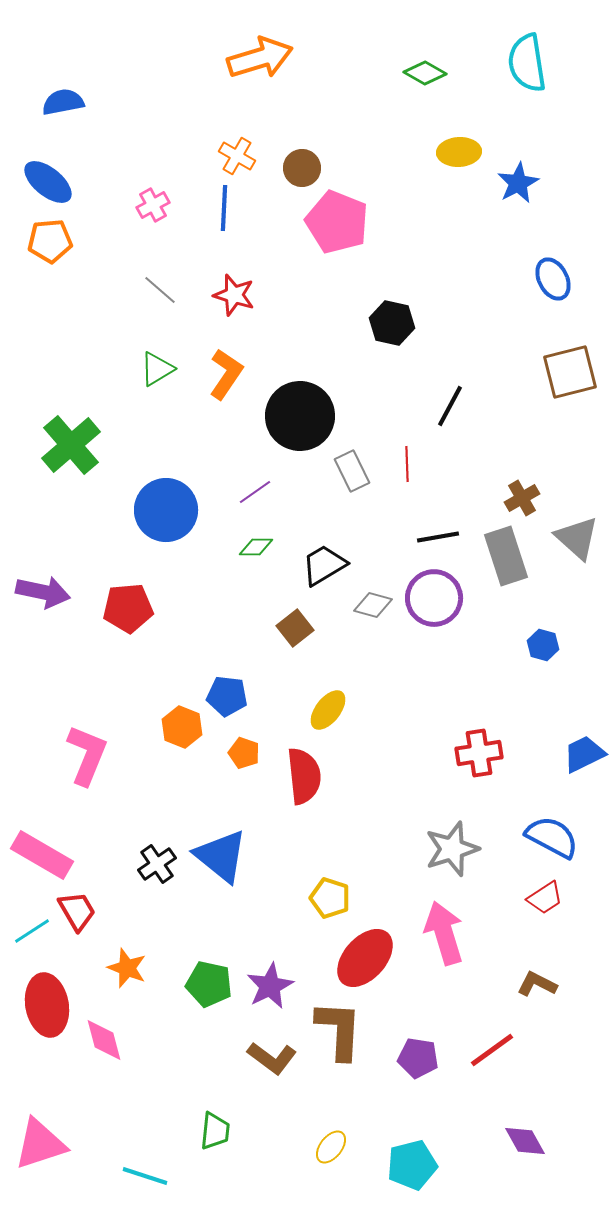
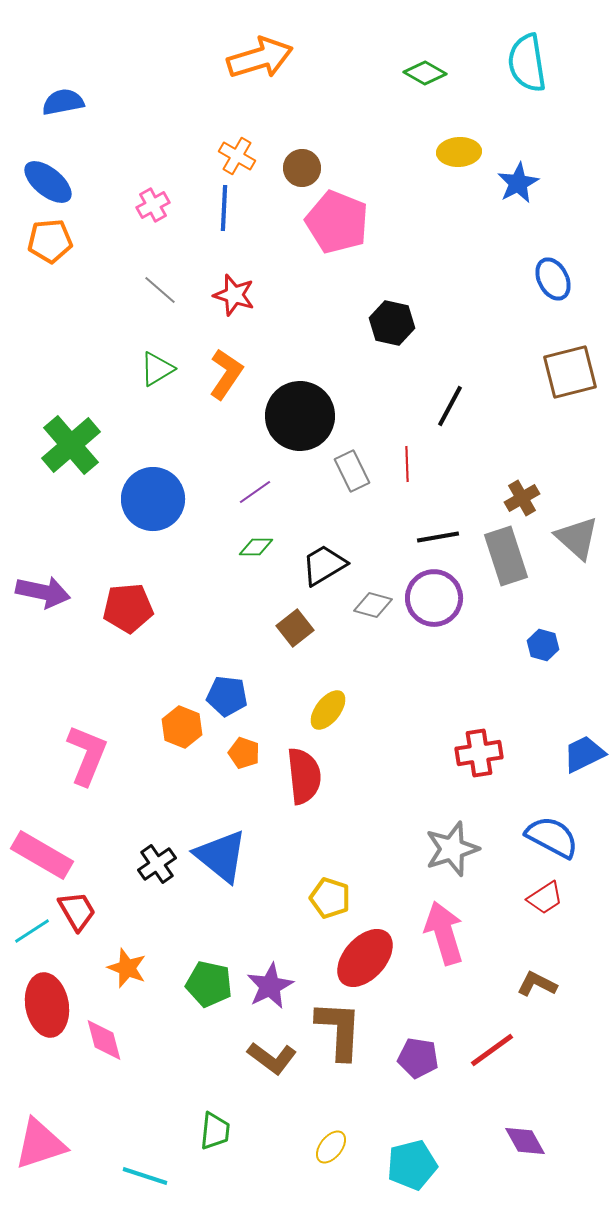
blue circle at (166, 510): moved 13 px left, 11 px up
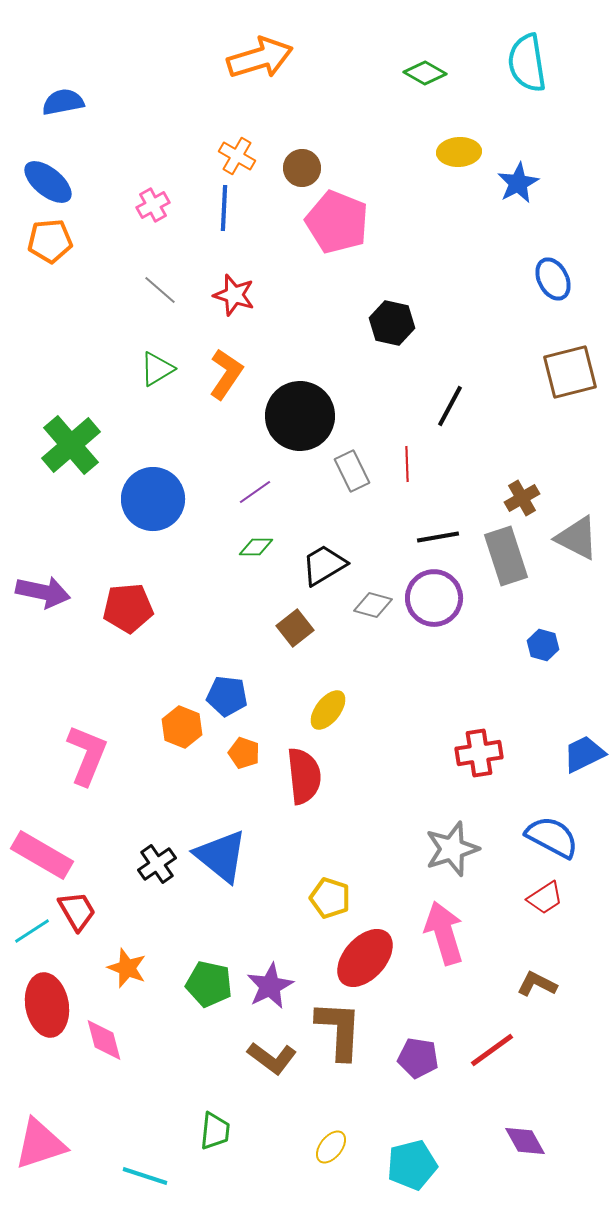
gray triangle at (577, 538): rotated 15 degrees counterclockwise
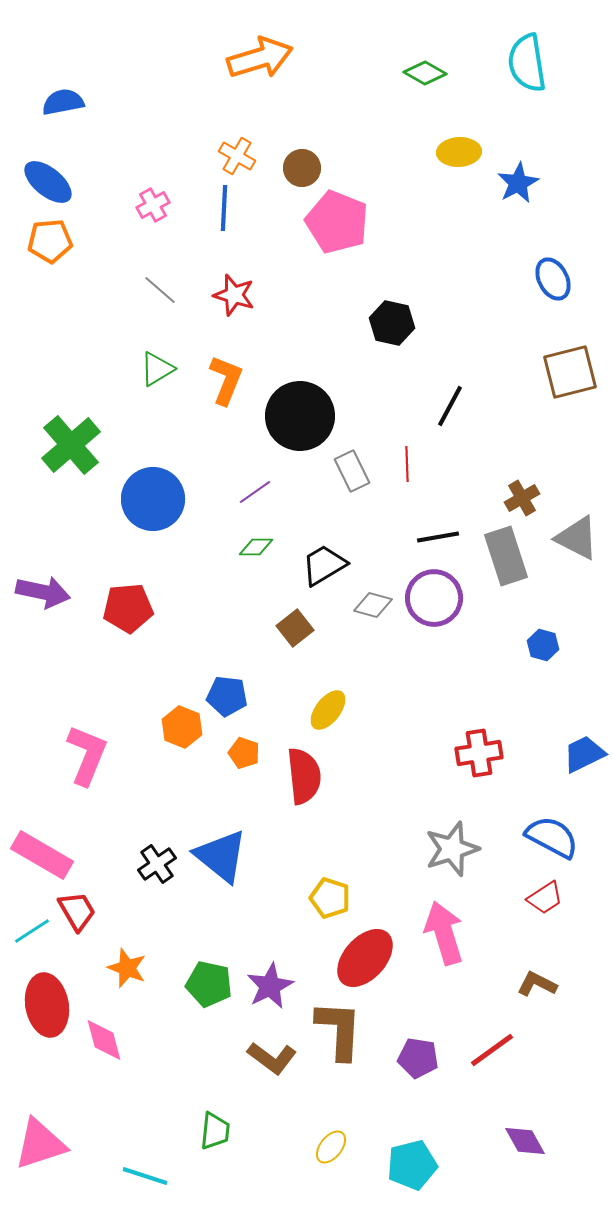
orange L-shape at (226, 374): moved 6 px down; rotated 12 degrees counterclockwise
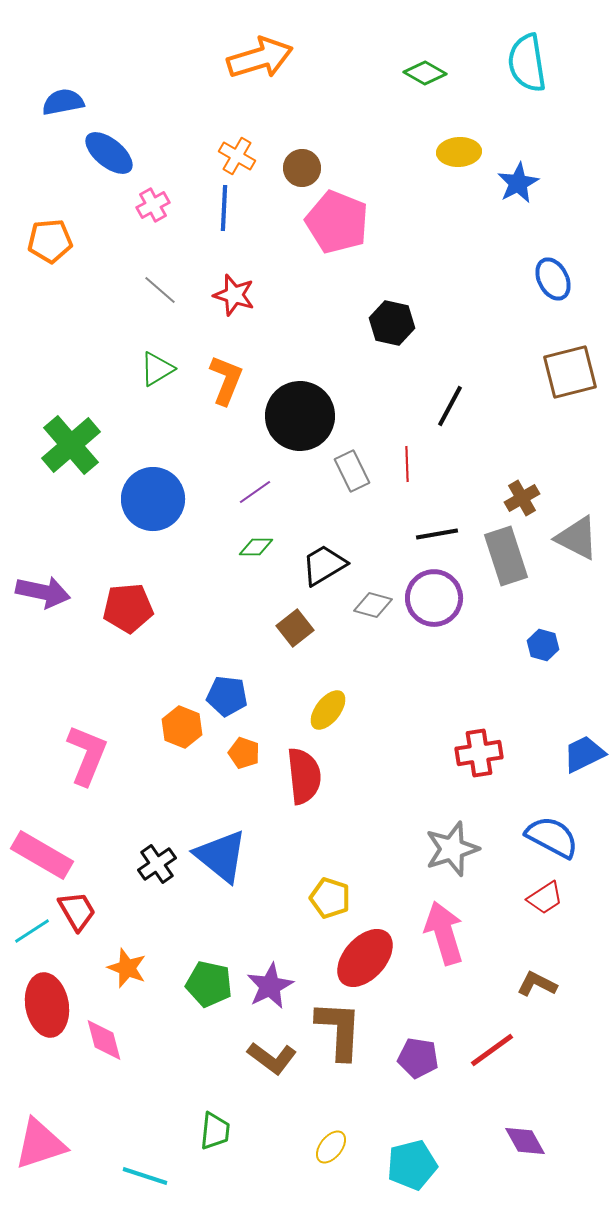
blue ellipse at (48, 182): moved 61 px right, 29 px up
black line at (438, 537): moved 1 px left, 3 px up
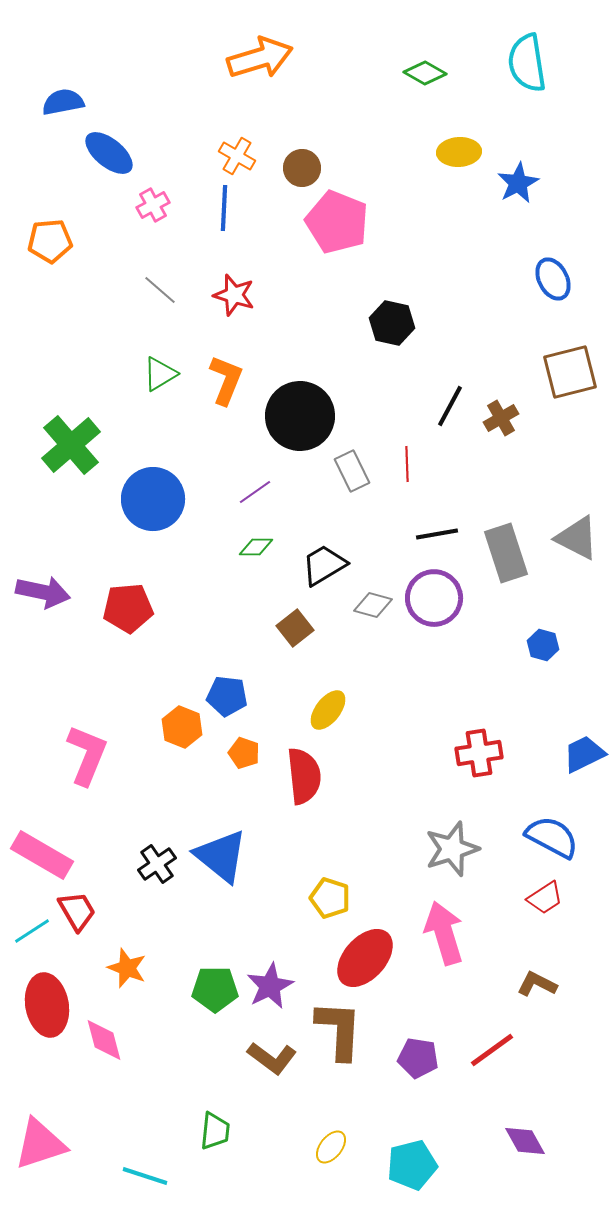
green triangle at (157, 369): moved 3 px right, 5 px down
brown cross at (522, 498): moved 21 px left, 80 px up
gray rectangle at (506, 556): moved 3 px up
green pentagon at (209, 984): moved 6 px right, 5 px down; rotated 12 degrees counterclockwise
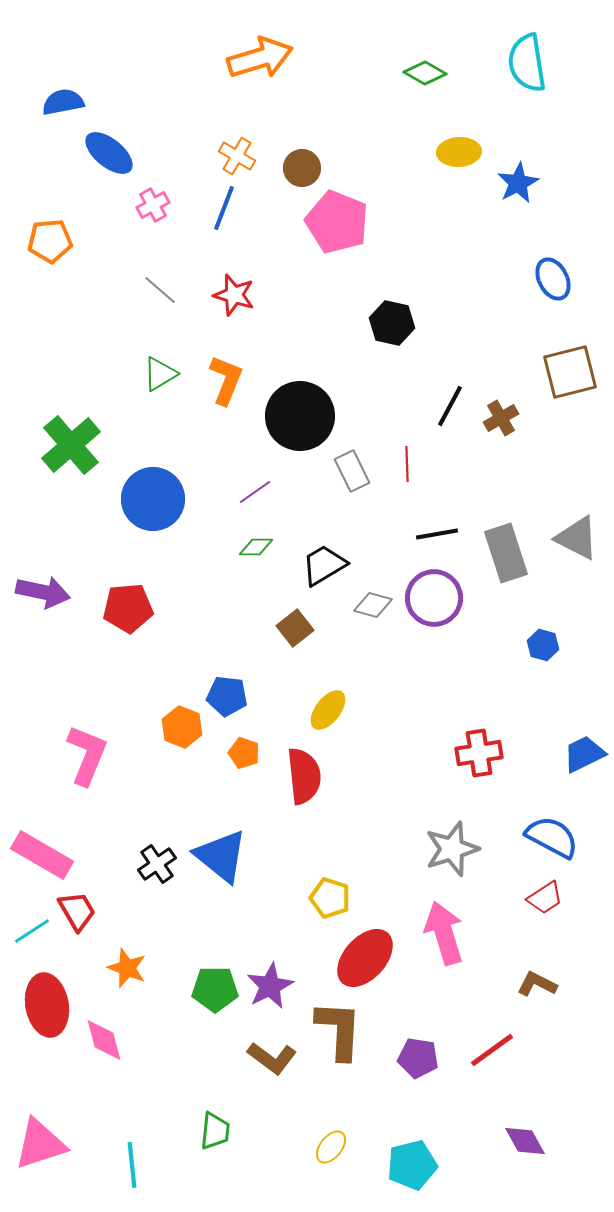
blue line at (224, 208): rotated 18 degrees clockwise
cyan line at (145, 1176): moved 13 px left, 11 px up; rotated 66 degrees clockwise
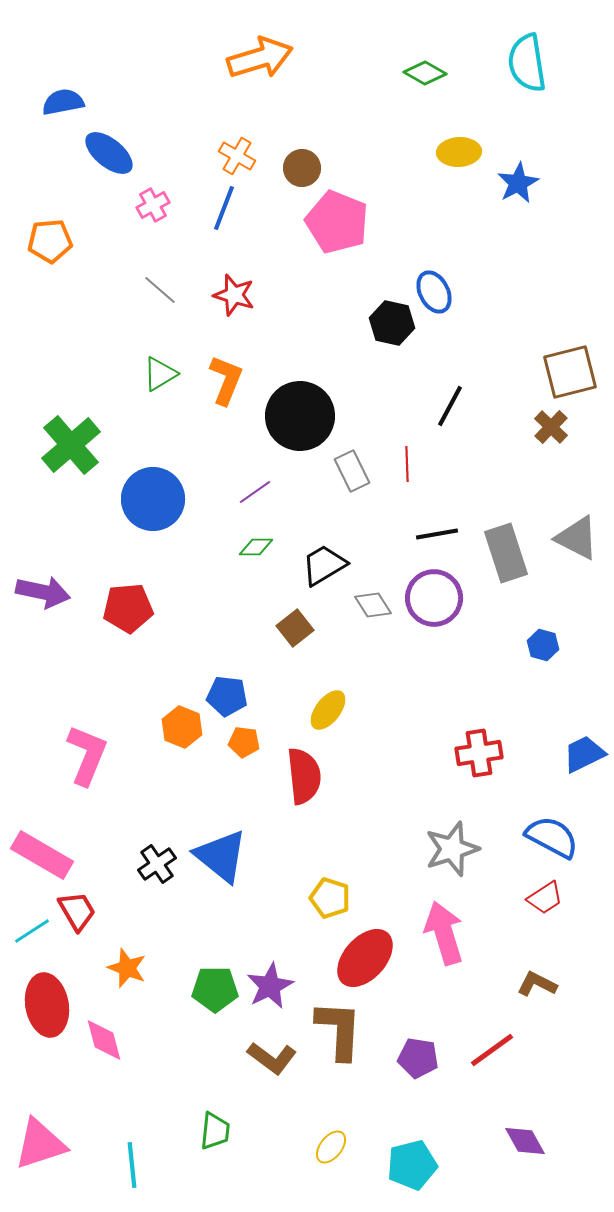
blue ellipse at (553, 279): moved 119 px left, 13 px down
brown cross at (501, 418): moved 50 px right, 9 px down; rotated 16 degrees counterclockwise
gray diamond at (373, 605): rotated 42 degrees clockwise
orange pentagon at (244, 753): moved 11 px up; rotated 12 degrees counterclockwise
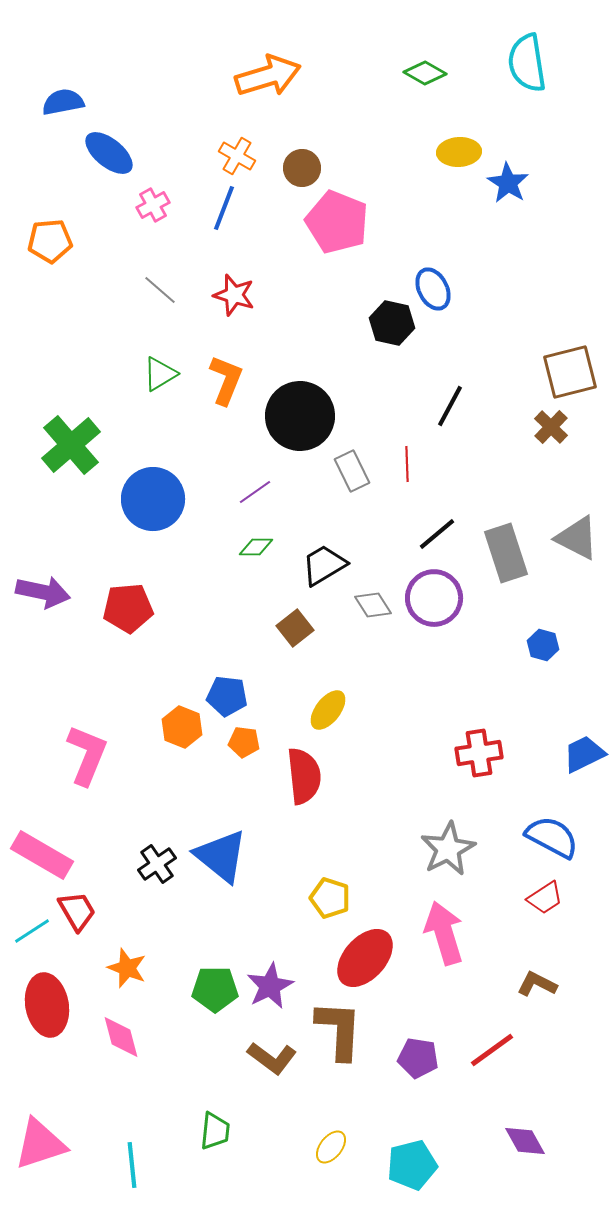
orange arrow at (260, 58): moved 8 px right, 18 px down
blue star at (518, 183): moved 10 px left; rotated 12 degrees counterclockwise
blue ellipse at (434, 292): moved 1 px left, 3 px up
black line at (437, 534): rotated 30 degrees counterclockwise
gray star at (452, 849): moved 4 px left; rotated 10 degrees counterclockwise
pink diamond at (104, 1040): moved 17 px right, 3 px up
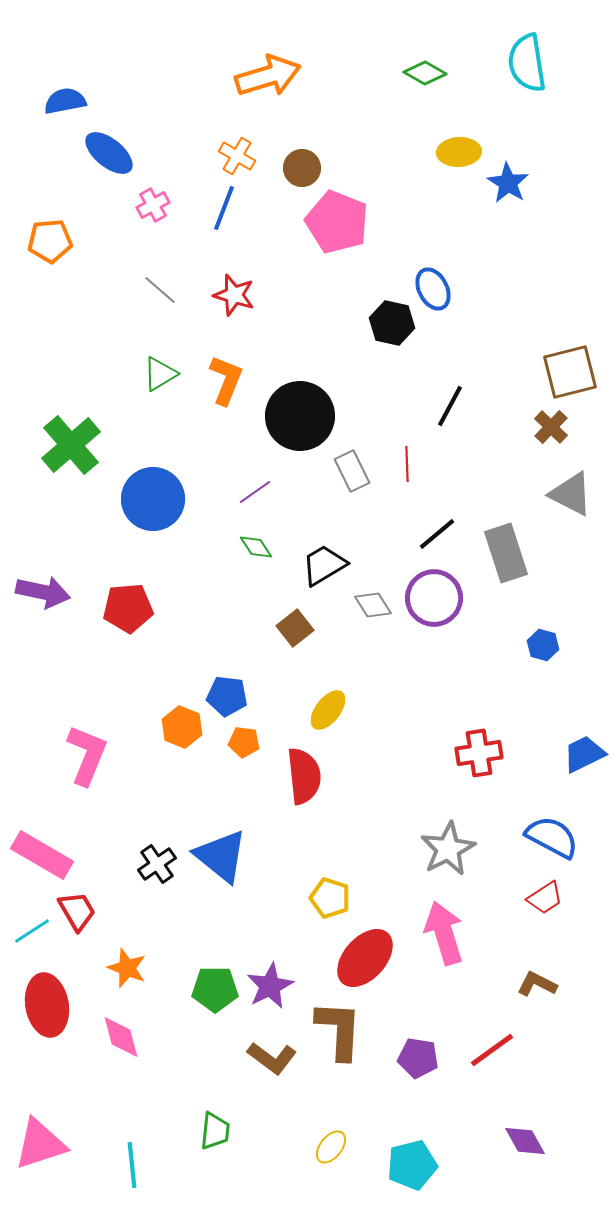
blue semicircle at (63, 102): moved 2 px right, 1 px up
gray triangle at (577, 538): moved 6 px left, 44 px up
green diamond at (256, 547): rotated 56 degrees clockwise
